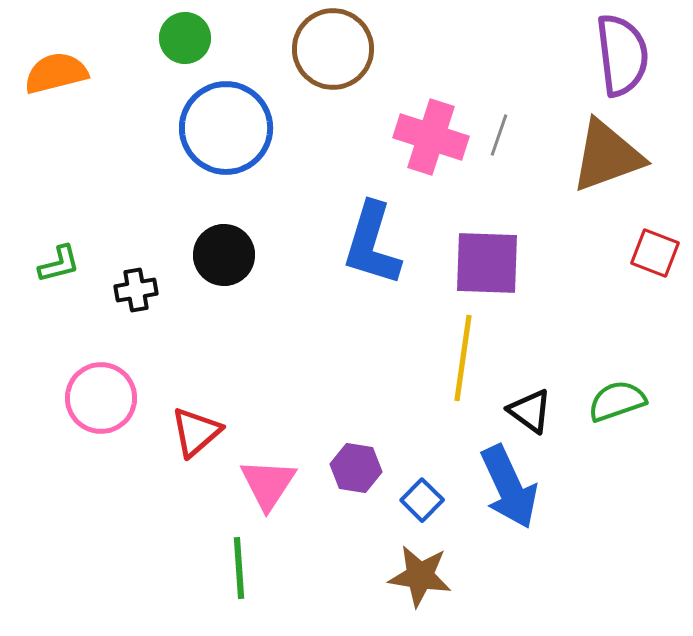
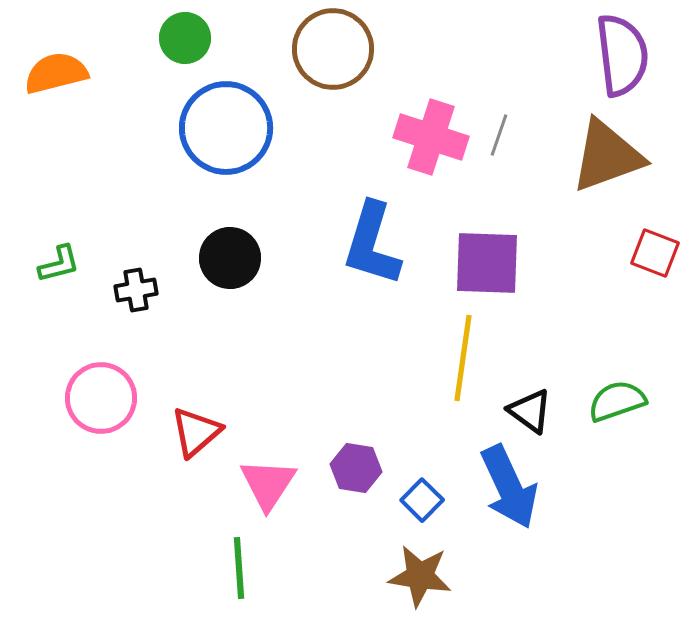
black circle: moved 6 px right, 3 px down
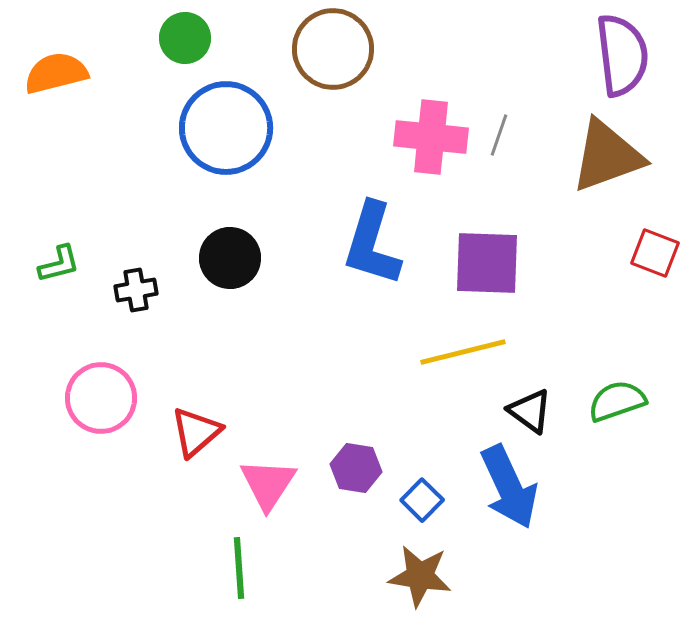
pink cross: rotated 12 degrees counterclockwise
yellow line: moved 6 px up; rotated 68 degrees clockwise
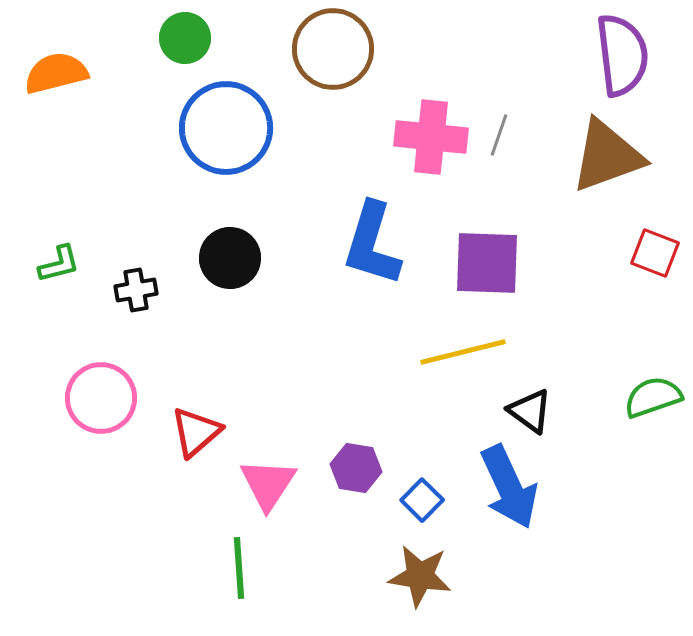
green semicircle: moved 36 px right, 4 px up
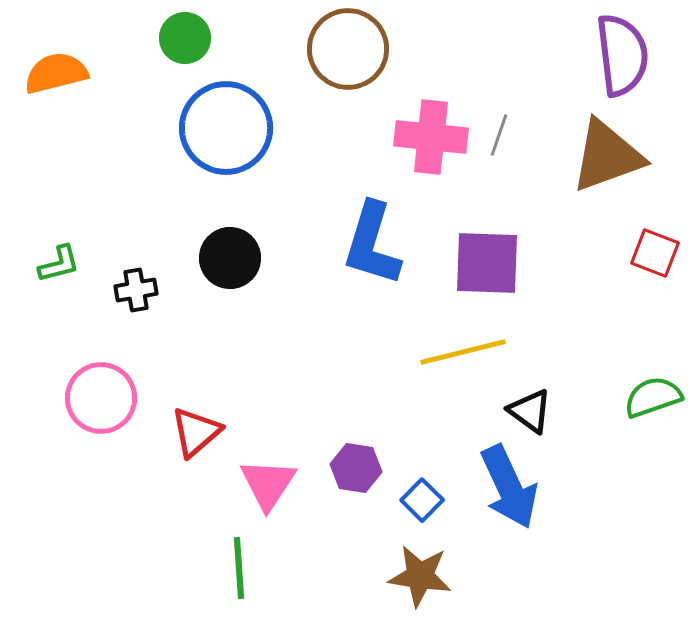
brown circle: moved 15 px right
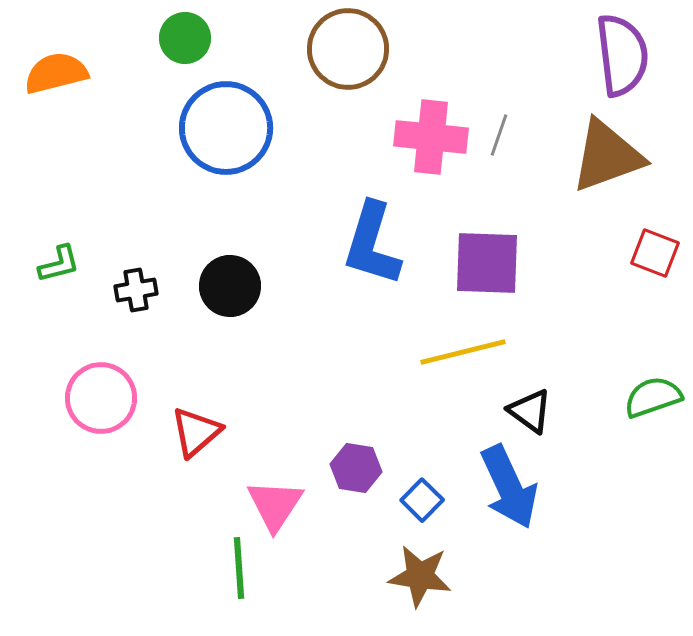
black circle: moved 28 px down
pink triangle: moved 7 px right, 21 px down
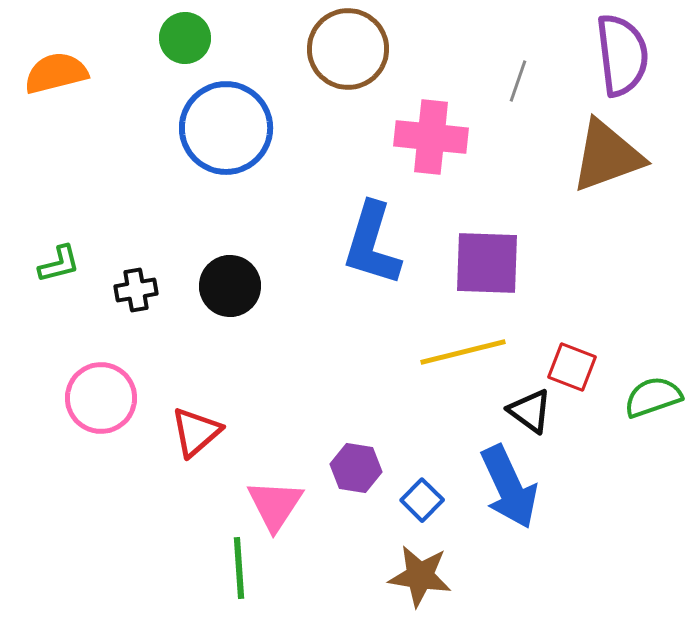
gray line: moved 19 px right, 54 px up
red square: moved 83 px left, 114 px down
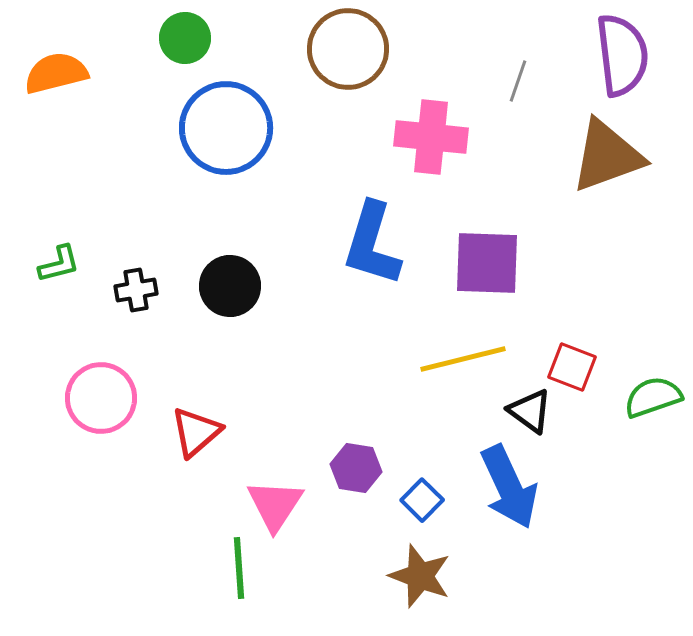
yellow line: moved 7 px down
brown star: rotated 12 degrees clockwise
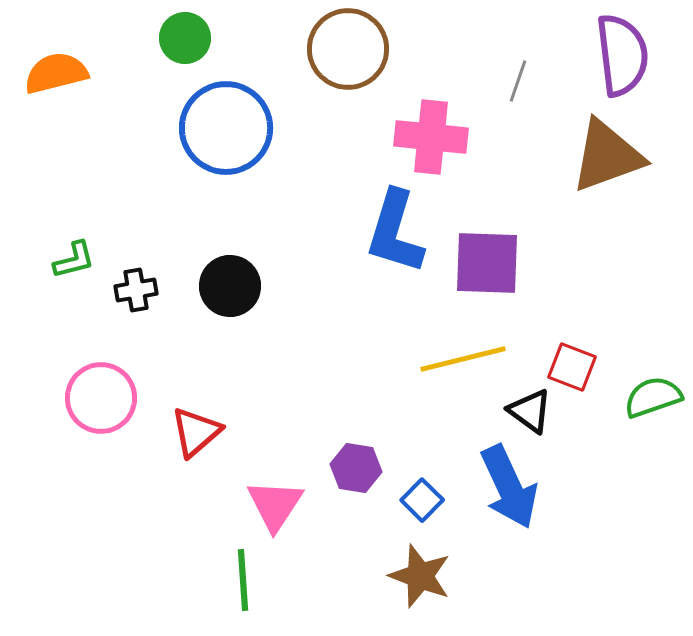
blue L-shape: moved 23 px right, 12 px up
green L-shape: moved 15 px right, 4 px up
green line: moved 4 px right, 12 px down
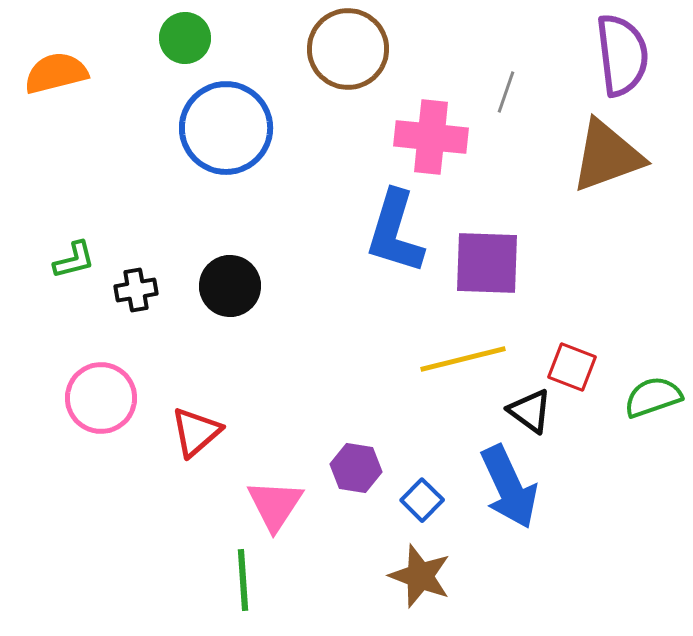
gray line: moved 12 px left, 11 px down
